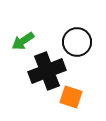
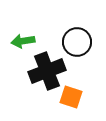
green arrow: rotated 25 degrees clockwise
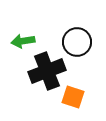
orange square: moved 2 px right
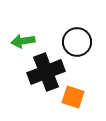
black cross: moved 1 px left, 1 px down
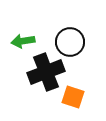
black circle: moved 7 px left
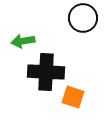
black circle: moved 13 px right, 24 px up
black cross: rotated 24 degrees clockwise
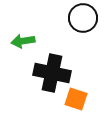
black cross: moved 6 px right, 1 px down; rotated 9 degrees clockwise
orange square: moved 3 px right, 2 px down
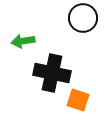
orange square: moved 2 px right, 1 px down
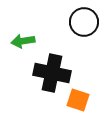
black circle: moved 1 px right, 4 px down
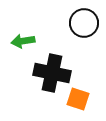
black circle: moved 1 px down
orange square: moved 1 px up
